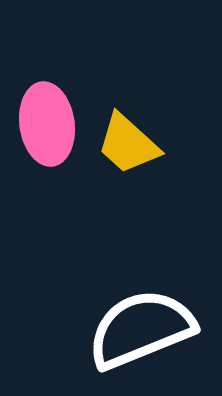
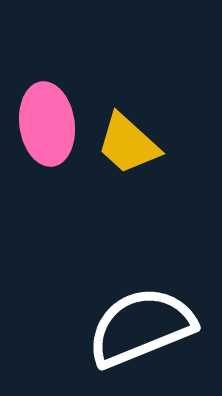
white semicircle: moved 2 px up
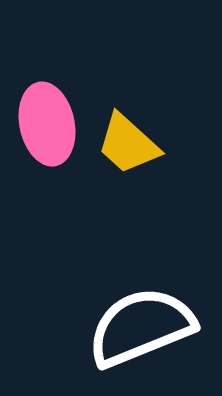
pink ellipse: rotated 4 degrees counterclockwise
